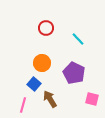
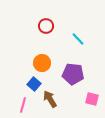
red circle: moved 2 px up
purple pentagon: moved 1 px left, 1 px down; rotated 20 degrees counterclockwise
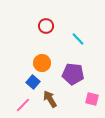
blue square: moved 1 px left, 2 px up
pink line: rotated 28 degrees clockwise
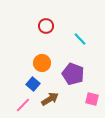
cyan line: moved 2 px right
purple pentagon: rotated 15 degrees clockwise
blue square: moved 2 px down
brown arrow: rotated 90 degrees clockwise
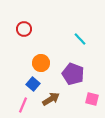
red circle: moved 22 px left, 3 px down
orange circle: moved 1 px left
brown arrow: moved 1 px right
pink line: rotated 21 degrees counterclockwise
